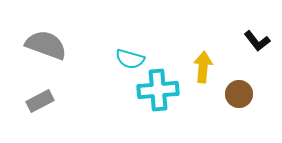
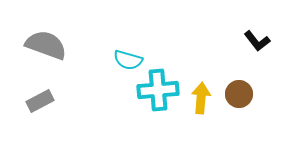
cyan semicircle: moved 2 px left, 1 px down
yellow arrow: moved 2 px left, 31 px down
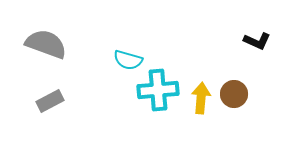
black L-shape: rotated 28 degrees counterclockwise
gray semicircle: moved 1 px up
brown circle: moved 5 px left
gray rectangle: moved 10 px right
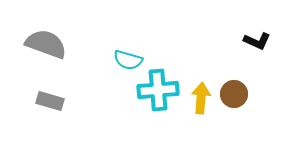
gray rectangle: rotated 44 degrees clockwise
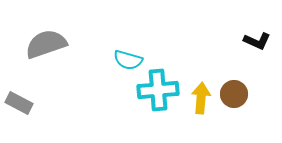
gray semicircle: rotated 39 degrees counterclockwise
gray rectangle: moved 31 px left, 2 px down; rotated 12 degrees clockwise
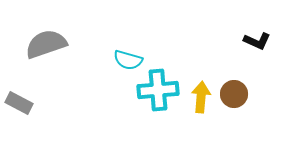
yellow arrow: moved 1 px up
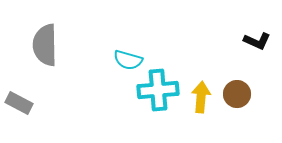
gray semicircle: moved 1 px left, 1 px down; rotated 72 degrees counterclockwise
brown circle: moved 3 px right
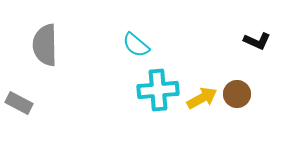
cyan semicircle: moved 8 px right, 15 px up; rotated 24 degrees clockwise
yellow arrow: moved 1 px right, 1 px down; rotated 56 degrees clockwise
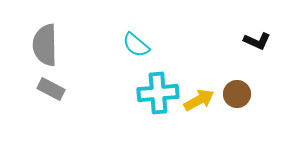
cyan cross: moved 3 px down
yellow arrow: moved 3 px left, 2 px down
gray rectangle: moved 32 px right, 14 px up
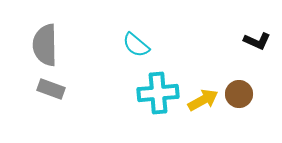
gray rectangle: rotated 8 degrees counterclockwise
brown circle: moved 2 px right
yellow arrow: moved 4 px right
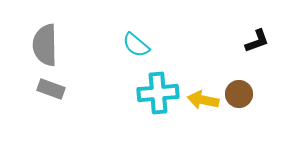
black L-shape: rotated 44 degrees counterclockwise
yellow arrow: rotated 140 degrees counterclockwise
